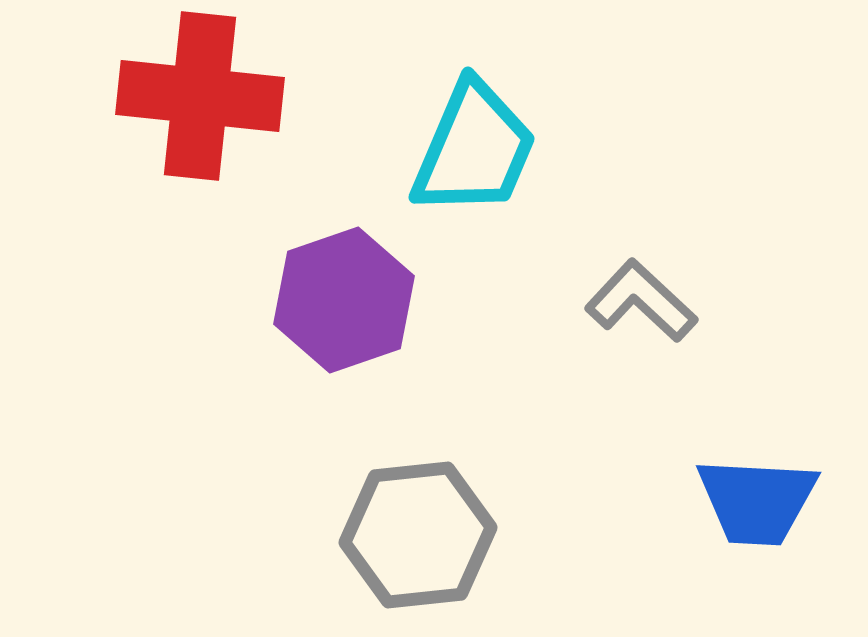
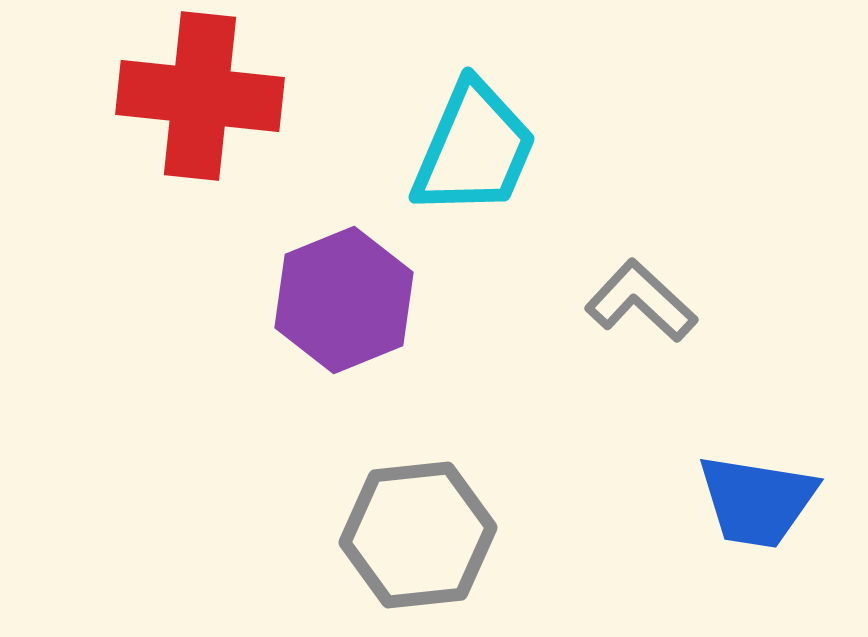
purple hexagon: rotated 3 degrees counterclockwise
blue trapezoid: rotated 6 degrees clockwise
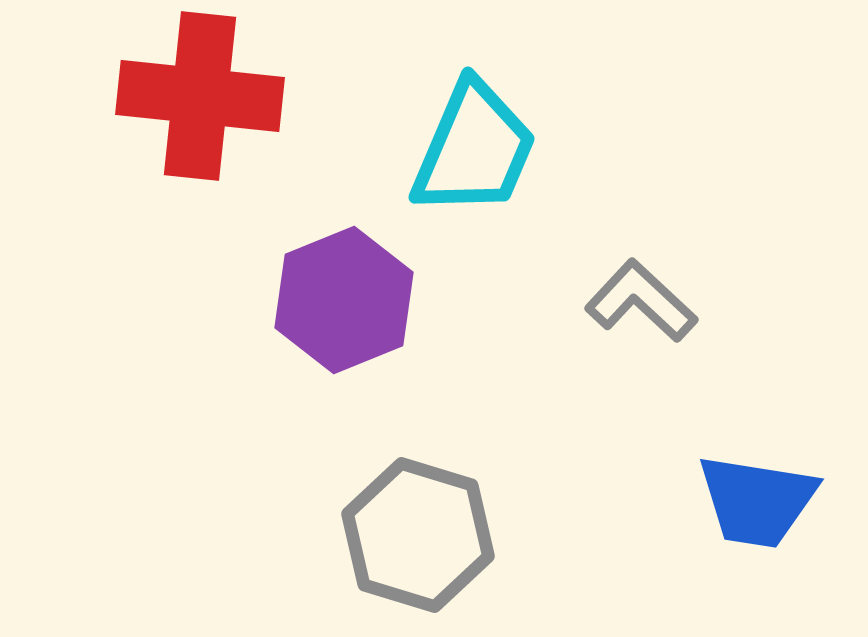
gray hexagon: rotated 23 degrees clockwise
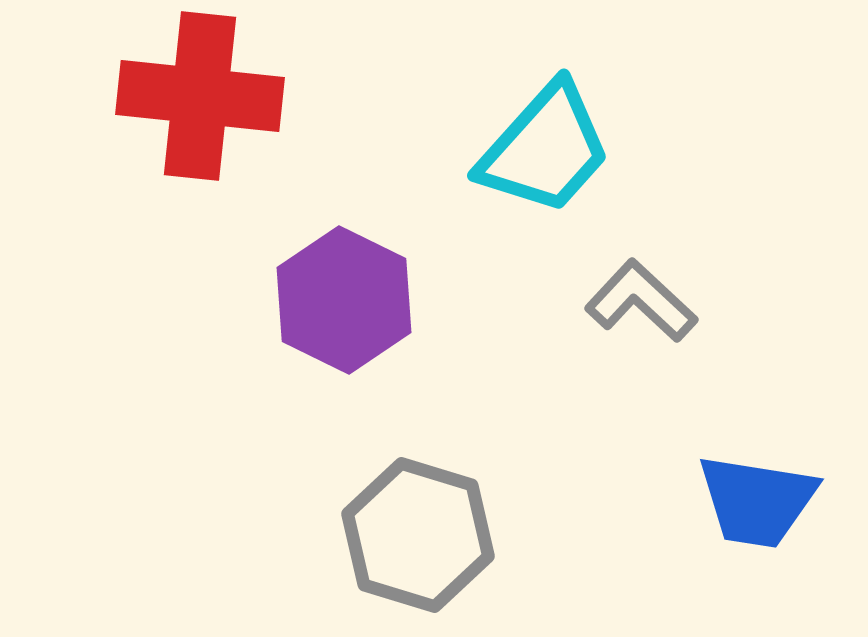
cyan trapezoid: moved 71 px right; rotated 19 degrees clockwise
purple hexagon: rotated 12 degrees counterclockwise
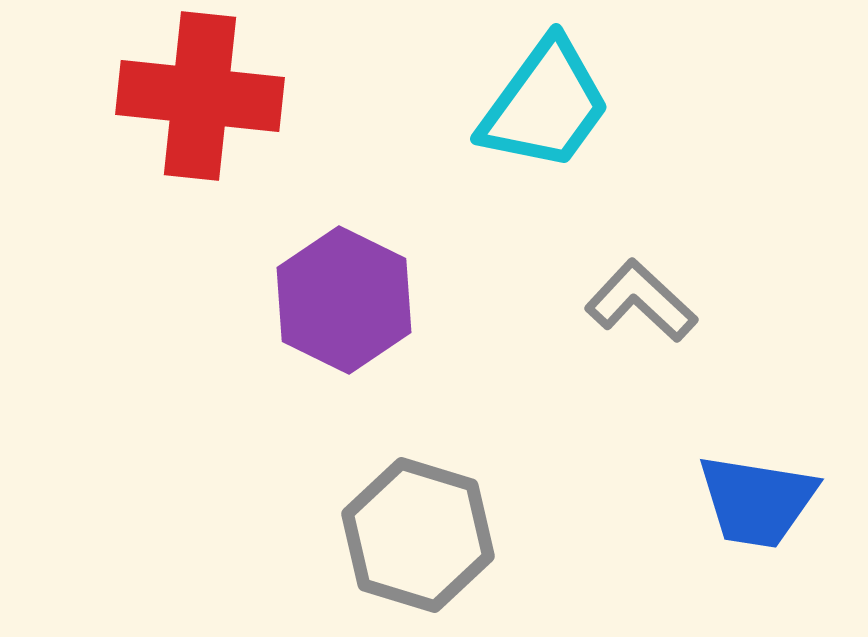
cyan trapezoid: moved 44 px up; rotated 6 degrees counterclockwise
